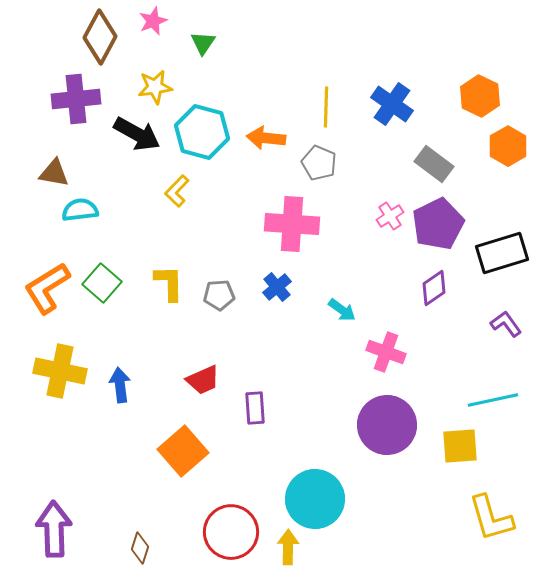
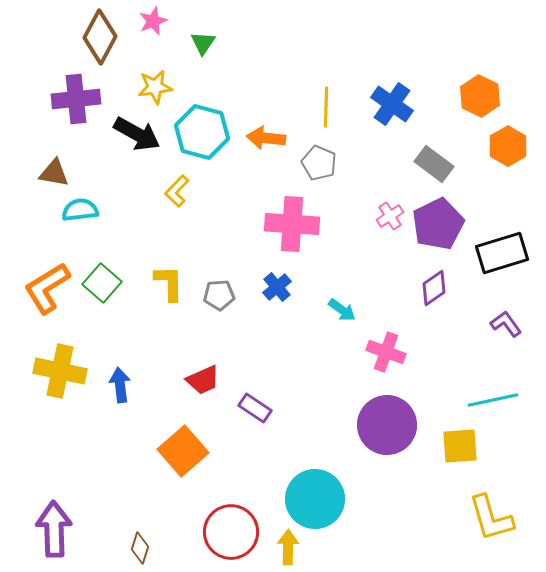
purple rectangle at (255, 408): rotated 52 degrees counterclockwise
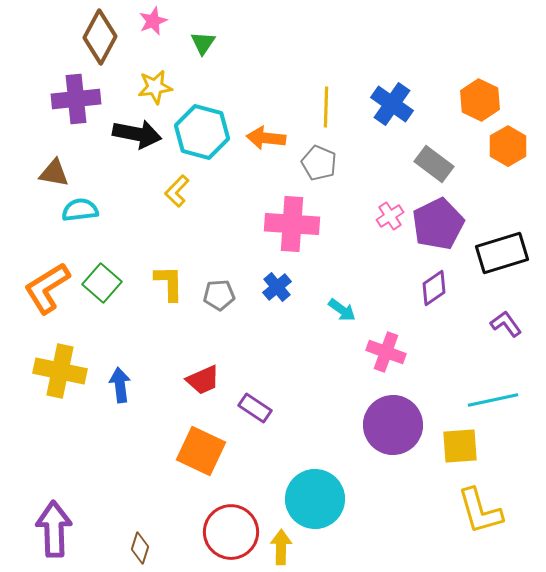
orange hexagon at (480, 96): moved 4 px down
black arrow at (137, 134): rotated 18 degrees counterclockwise
purple circle at (387, 425): moved 6 px right
orange square at (183, 451): moved 18 px right; rotated 24 degrees counterclockwise
yellow L-shape at (491, 518): moved 11 px left, 7 px up
yellow arrow at (288, 547): moved 7 px left
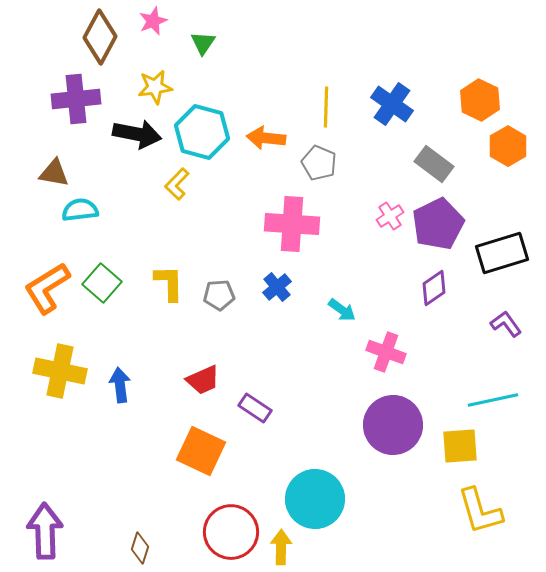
yellow L-shape at (177, 191): moved 7 px up
purple arrow at (54, 529): moved 9 px left, 2 px down
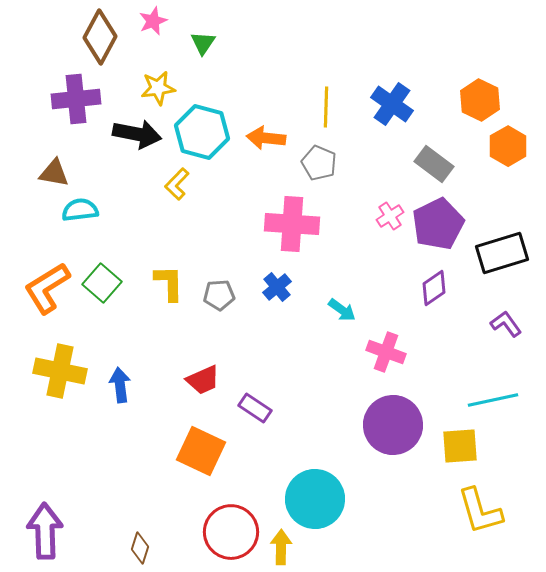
yellow star at (155, 87): moved 3 px right, 1 px down
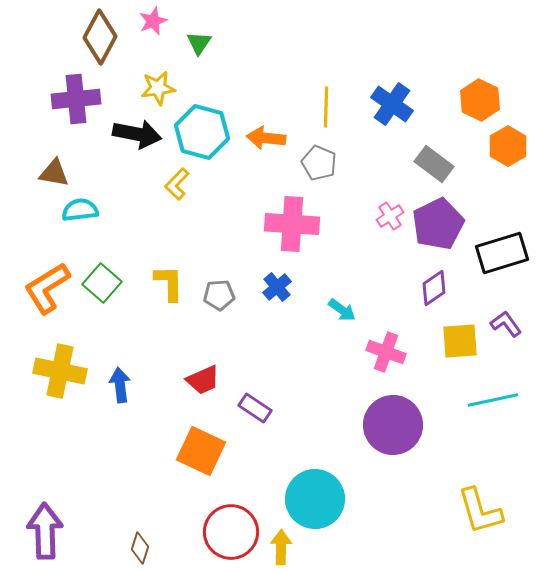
green triangle at (203, 43): moved 4 px left
yellow square at (460, 446): moved 105 px up
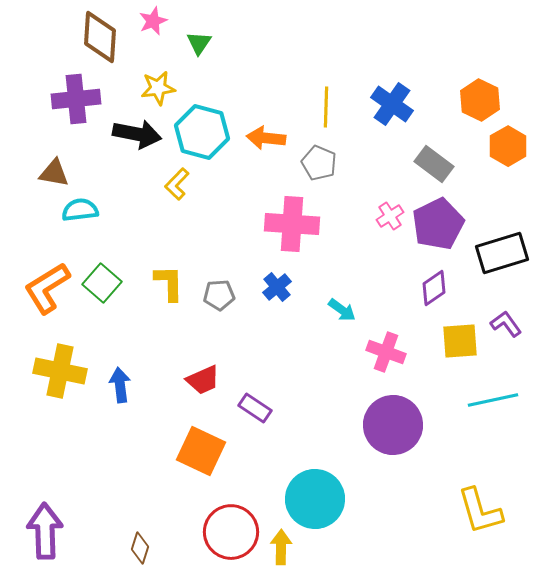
brown diamond at (100, 37): rotated 24 degrees counterclockwise
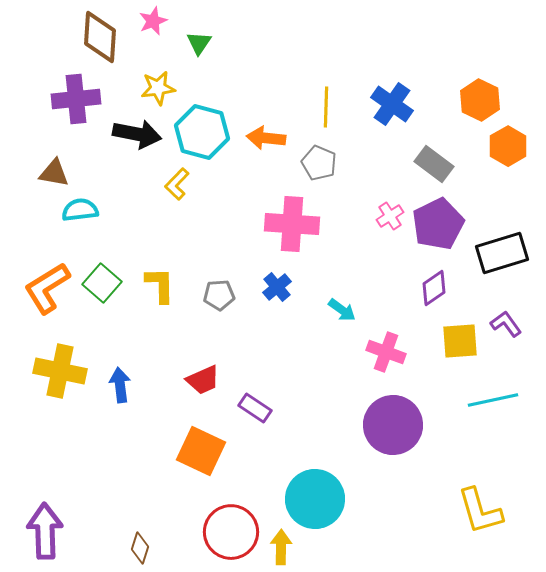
yellow L-shape at (169, 283): moved 9 px left, 2 px down
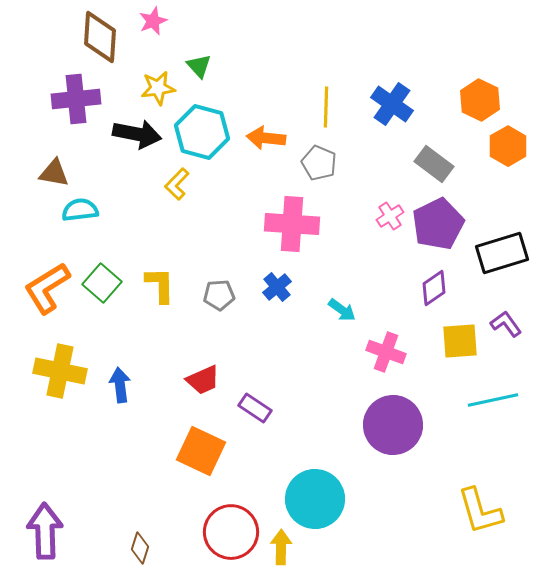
green triangle at (199, 43): moved 23 px down; rotated 16 degrees counterclockwise
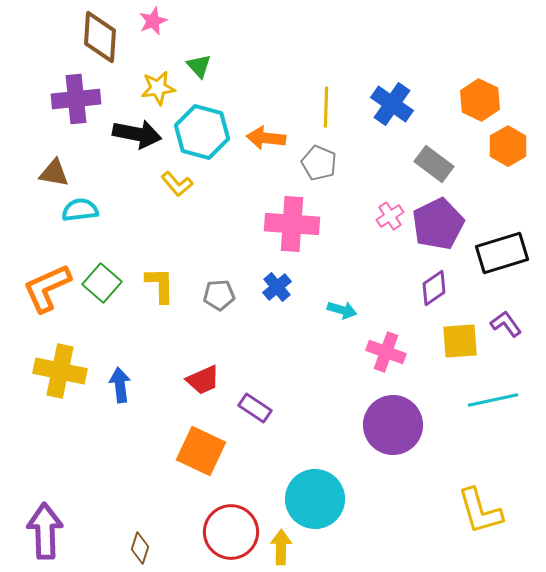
yellow L-shape at (177, 184): rotated 84 degrees counterclockwise
orange L-shape at (47, 288): rotated 8 degrees clockwise
cyan arrow at (342, 310): rotated 20 degrees counterclockwise
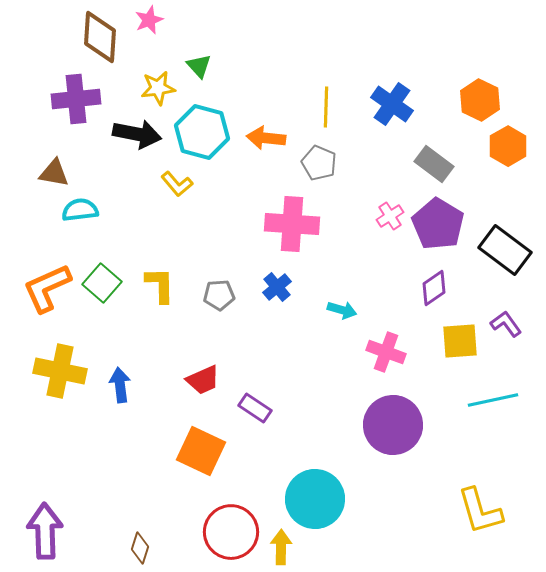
pink star at (153, 21): moved 4 px left, 1 px up
purple pentagon at (438, 224): rotated 15 degrees counterclockwise
black rectangle at (502, 253): moved 3 px right, 3 px up; rotated 54 degrees clockwise
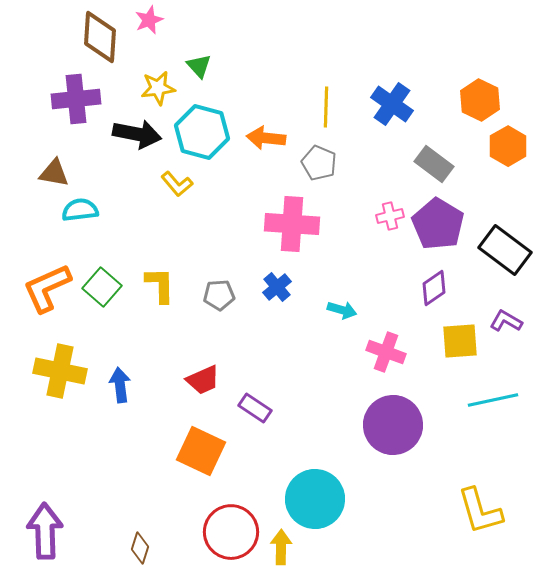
pink cross at (390, 216): rotated 20 degrees clockwise
green square at (102, 283): moved 4 px down
purple L-shape at (506, 324): moved 3 px up; rotated 24 degrees counterclockwise
